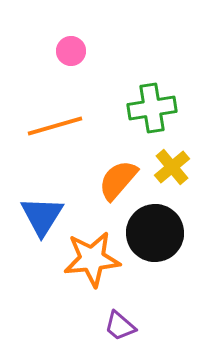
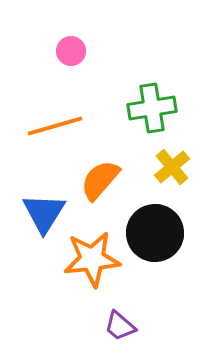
orange semicircle: moved 18 px left
blue triangle: moved 2 px right, 3 px up
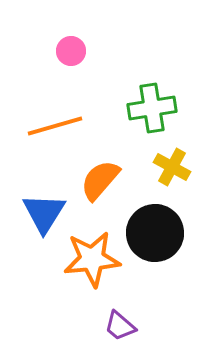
yellow cross: rotated 21 degrees counterclockwise
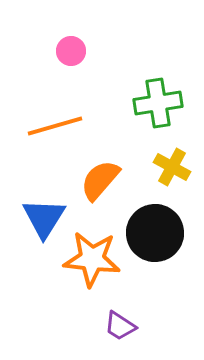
green cross: moved 6 px right, 5 px up
blue triangle: moved 5 px down
orange star: rotated 12 degrees clockwise
purple trapezoid: rotated 8 degrees counterclockwise
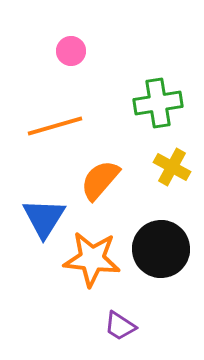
black circle: moved 6 px right, 16 px down
